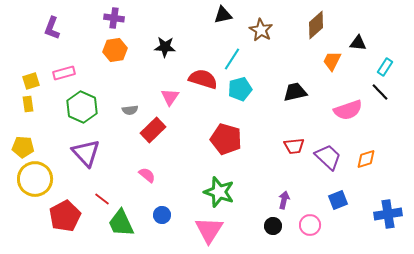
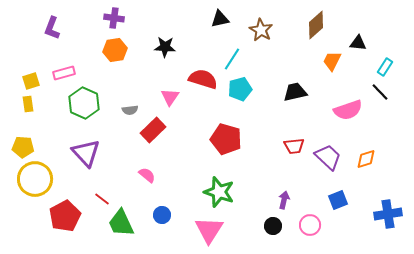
black triangle at (223, 15): moved 3 px left, 4 px down
green hexagon at (82, 107): moved 2 px right, 4 px up
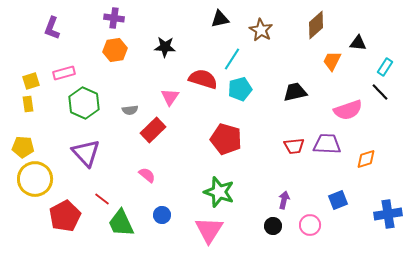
purple trapezoid at (328, 157): moved 1 px left, 13 px up; rotated 40 degrees counterclockwise
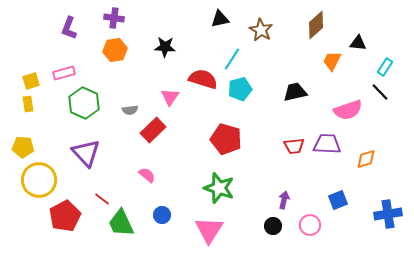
purple L-shape at (52, 28): moved 17 px right
yellow circle at (35, 179): moved 4 px right, 1 px down
green star at (219, 192): moved 4 px up
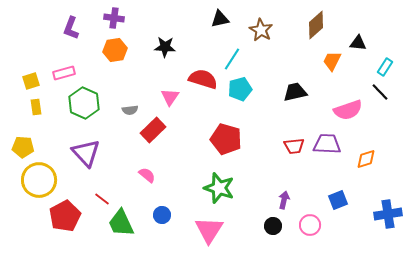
purple L-shape at (69, 28): moved 2 px right
yellow rectangle at (28, 104): moved 8 px right, 3 px down
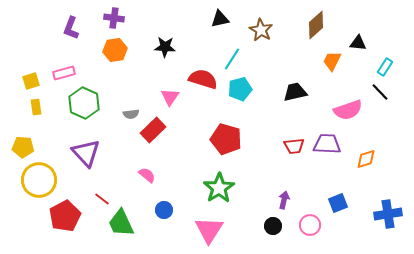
gray semicircle at (130, 110): moved 1 px right, 4 px down
green star at (219, 188): rotated 20 degrees clockwise
blue square at (338, 200): moved 3 px down
blue circle at (162, 215): moved 2 px right, 5 px up
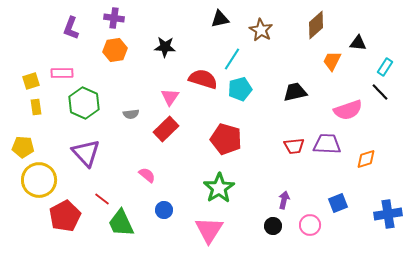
pink rectangle at (64, 73): moved 2 px left; rotated 15 degrees clockwise
red rectangle at (153, 130): moved 13 px right, 1 px up
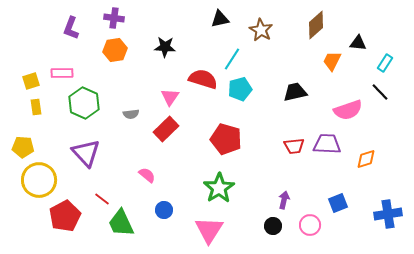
cyan rectangle at (385, 67): moved 4 px up
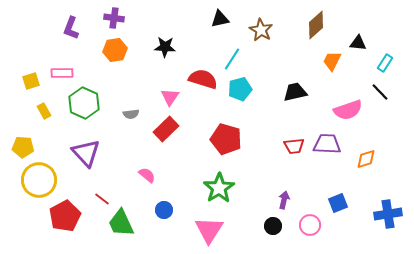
yellow rectangle at (36, 107): moved 8 px right, 4 px down; rotated 21 degrees counterclockwise
